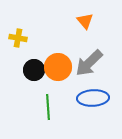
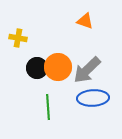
orange triangle: rotated 30 degrees counterclockwise
gray arrow: moved 2 px left, 7 px down
black circle: moved 3 px right, 2 px up
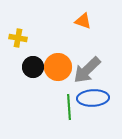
orange triangle: moved 2 px left
black circle: moved 4 px left, 1 px up
green line: moved 21 px right
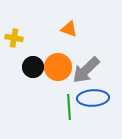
orange triangle: moved 14 px left, 8 px down
yellow cross: moved 4 px left
gray arrow: moved 1 px left
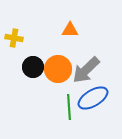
orange triangle: moved 1 px right, 1 px down; rotated 18 degrees counterclockwise
orange circle: moved 2 px down
blue ellipse: rotated 28 degrees counterclockwise
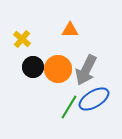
yellow cross: moved 8 px right, 1 px down; rotated 30 degrees clockwise
gray arrow: rotated 20 degrees counterclockwise
blue ellipse: moved 1 px right, 1 px down
green line: rotated 35 degrees clockwise
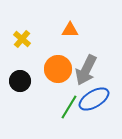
black circle: moved 13 px left, 14 px down
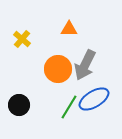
orange triangle: moved 1 px left, 1 px up
gray arrow: moved 1 px left, 5 px up
black circle: moved 1 px left, 24 px down
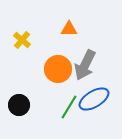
yellow cross: moved 1 px down
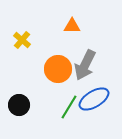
orange triangle: moved 3 px right, 3 px up
